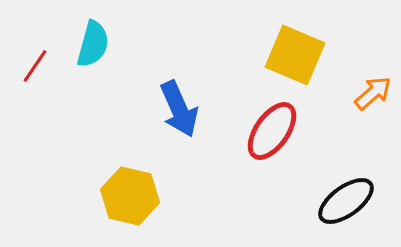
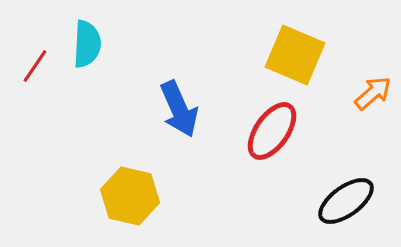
cyan semicircle: moved 6 px left; rotated 12 degrees counterclockwise
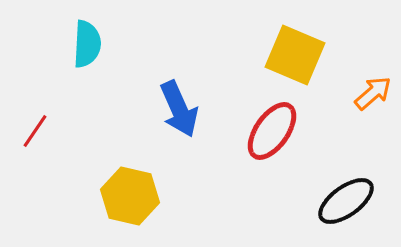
red line: moved 65 px down
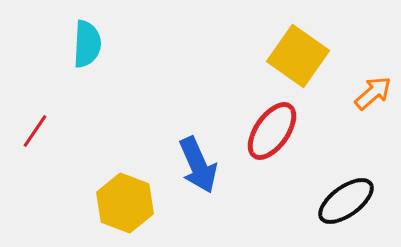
yellow square: moved 3 px right, 1 px down; rotated 12 degrees clockwise
blue arrow: moved 19 px right, 56 px down
yellow hexagon: moved 5 px left, 7 px down; rotated 8 degrees clockwise
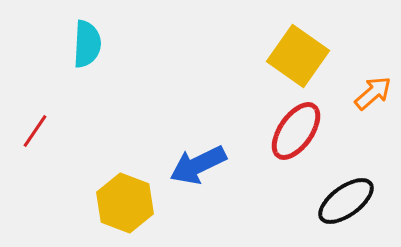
red ellipse: moved 24 px right
blue arrow: rotated 88 degrees clockwise
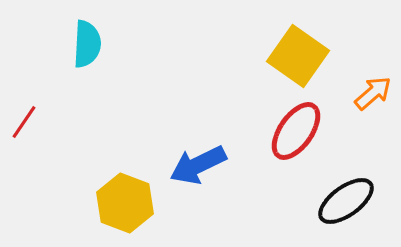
red line: moved 11 px left, 9 px up
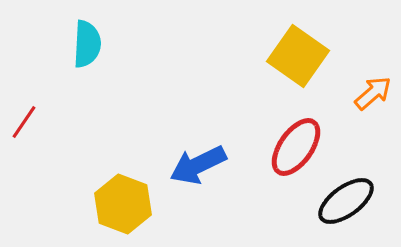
red ellipse: moved 16 px down
yellow hexagon: moved 2 px left, 1 px down
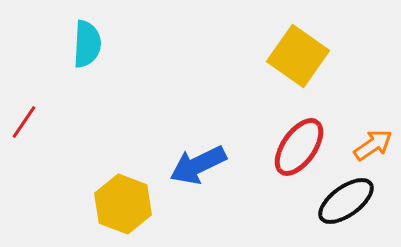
orange arrow: moved 52 px down; rotated 6 degrees clockwise
red ellipse: moved 3 px right
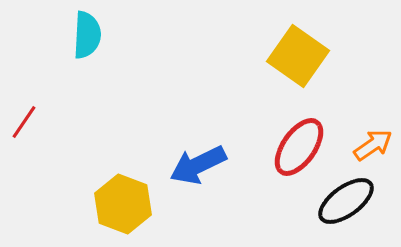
cyan semicircle: moved 9 px up
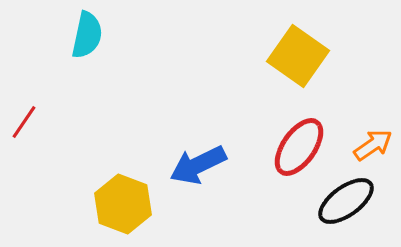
cyan semicircle: rotated 9 degrees clockwise
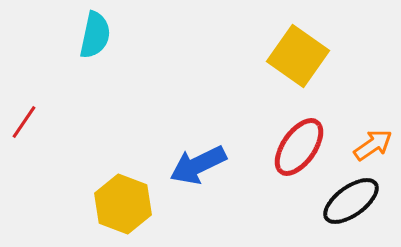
cyan semicircle: moved 8 px right
black ellipse: moved 5 px right
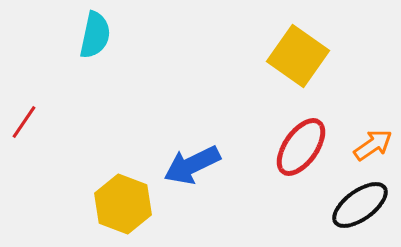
red ellipse: moved 2 px right
blue arrow: moved 6 px left
black ellipse: moved 9 px right, 4 px down
